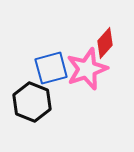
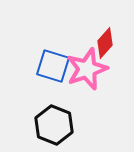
blue square: moved 2 px right, 2 px up; rotated 32 degrees clockwise
black hexagon: moved 22 px right, 23 px down
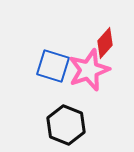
pink star: moved 2 px right, 1 px down
black hexagon: moved 12 px right
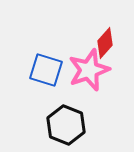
blue square: moved 7 px left, 4 px down
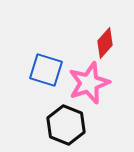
pink star: moved 13 px down
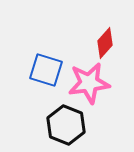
pink star: rotated 12 degrees clockwise
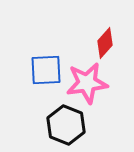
blue square: rotated 20 degrees counterclockwise
pink star: moved 2 px left
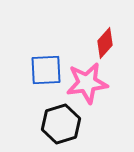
black hexagon: moved 5 px left, 1 px up; rotated 21 degrees clockwise
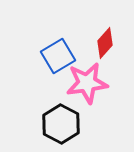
blue square: moved 12 px right, 14 px up; rotated 28 degrees counterclockwise
black hexagon: rotated 15 degrees counterclockwise
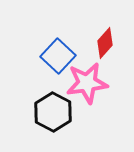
blue square: rotated 16 degrees counterclockwise
black hexagon: moved 8 px left, 12 px up
